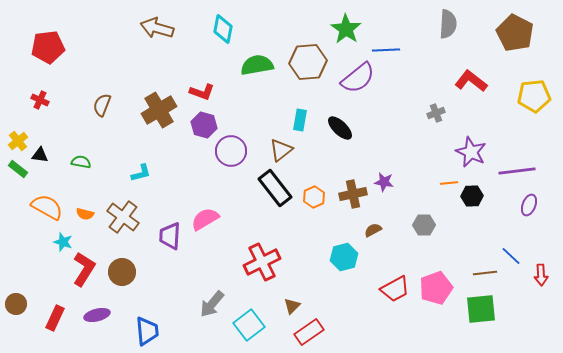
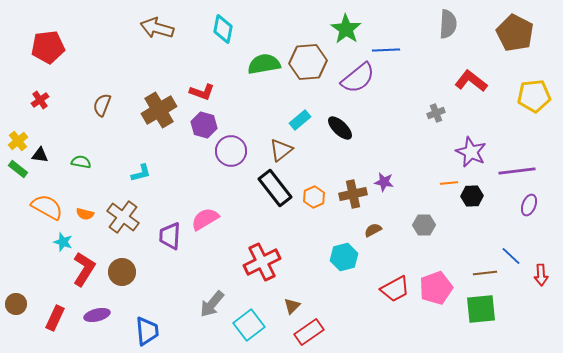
green semicircle at (257, 65): moved 7 px right, 1 px up
red cross at (40, 100): rotated 30 degrees clockwise
cyan rectangle at (300, 120): rotated 40 degrees clockwise
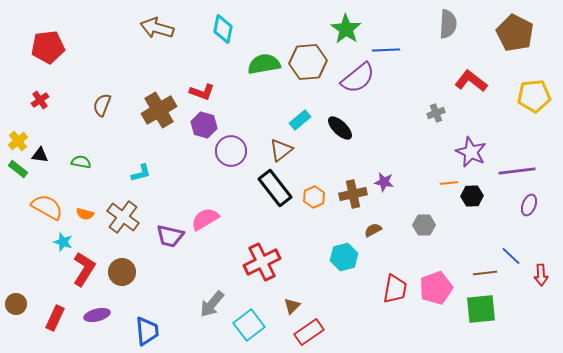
purple trapezoid at (170, 236): rotated 80 degrees counterclockwise
red trapezoid at (395, 289): rotated 52 degrees counterclockwise
